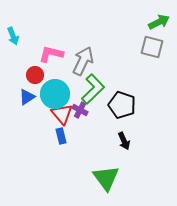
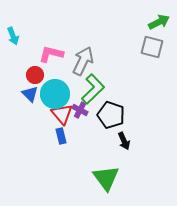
blue triangle: moved 3 px right, 3 px up; rotated 42 degrees counterclockwise
black pentagon: moved 11 px left, 10 px down
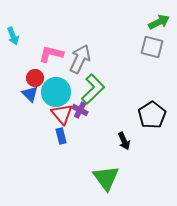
gray arrow: moved 3 px left, 2 px up
red circle: moved 3 px down
cyan circle: moved 1 px right, 2 px up
black pentagon: moved 41 px right; rotated 20 degrees clockwise
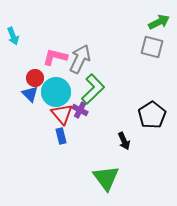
pink L-shape: moved 4 px right, 3 px down
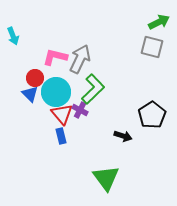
black arrow: moved 1 px left, 5 px up; rotated 48 degrees counterclockwise
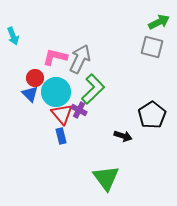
purple cross: moved 1 px left
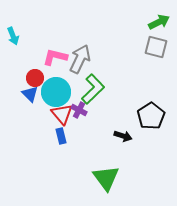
gray square: moved 4 px right
black pentagon: moved 1 px left, 1 px down
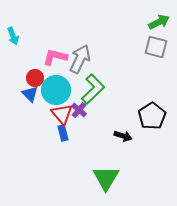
cyan circle: moved 2 px up
purple cross: rotated 14 degrees clockwise
black pentagon: moved 1 px right
blue rectangle: moved 2 px right, 3 px up
green triangle: rotated 8 degrees clockwise
